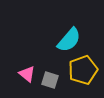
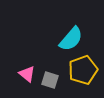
cyan semicircle: moved 2 px right, 1 px up
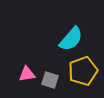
yellow pentagon: moved 1 px down
pink triangle: rotated 48 degrees counterclockwise
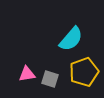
yellow pentagon: moved 1 px right, 1 px down
gray square: moved 1 px up
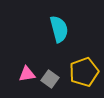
cyan semicircle: moved 12 px left, 10 px up; rotated 56 degrees counterclockwise
gray square: rotated 18 degrees clockwise
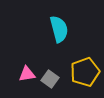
yellow pentagon: moved 1 px right
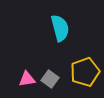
cyan semicircle: moved 1 px right, 1 px up
pink triangle: moved 5 px down
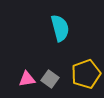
yellow pentagon: moved 1 px right, 2 px down
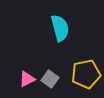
yellow pentagon: rotated 8 degrees clockwise
pink triangle: rotated 18 degrees counterclockwise
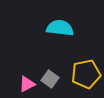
cyan semicircle: rotated 68 degrees counterclockwise
pink triangle: moved 5 px down
